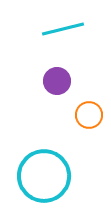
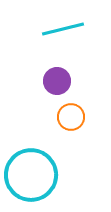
orange circle: moved 18 px left, 2 px down
cyan circle: moved 13 px left, 1 px up
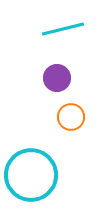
purple circle: moved 3 px up
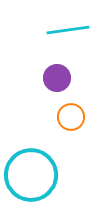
cyan line: moved 5 px right, 1 px down; rotated 6 degrees clockwise
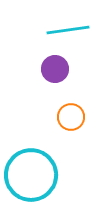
purple circle: moved 2 px left, 9 px up
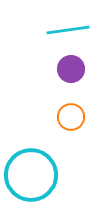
purple circle: moved 16 px right
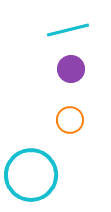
cyan line: rotated 6 degrees counterclockwise
orange circle: moved 1 px left, 3 px down
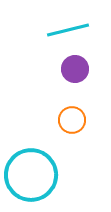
purple circle: moved 4 px right
orange circle: moved 2 px right
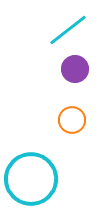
cyan line: rotated 24 degrees counterclockwise
cyan circle: moved 4 px down
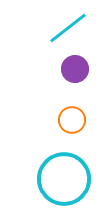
cyan line: moved 2 px up
cyan circle: moved 33 px right
